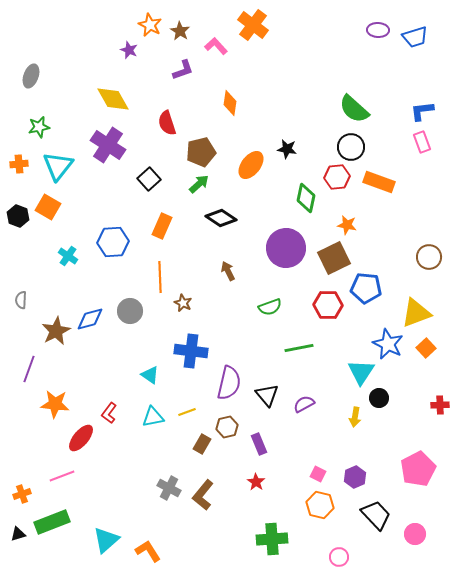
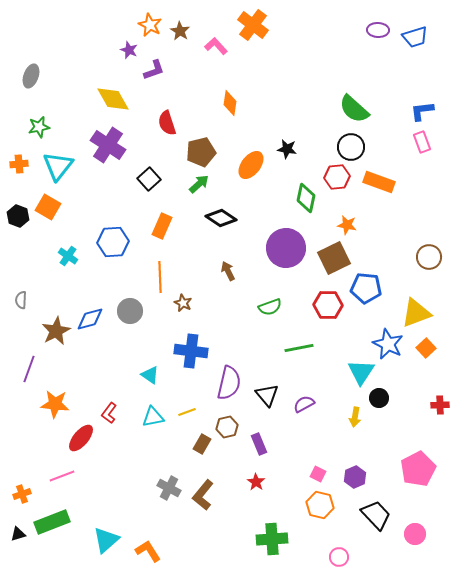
purple L-shape at (183, 70): moved 29 px left
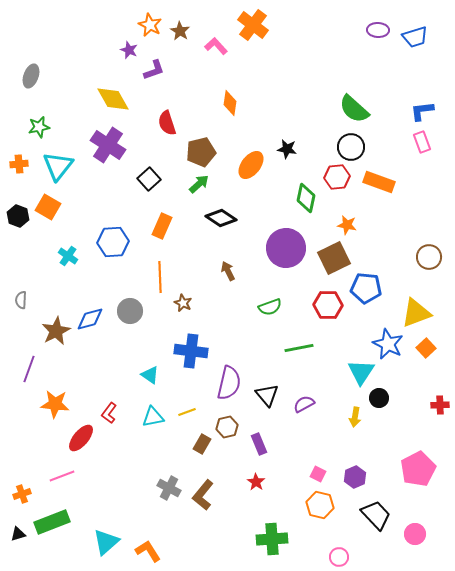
cyan triangle at (106, 540): moved 2 px down
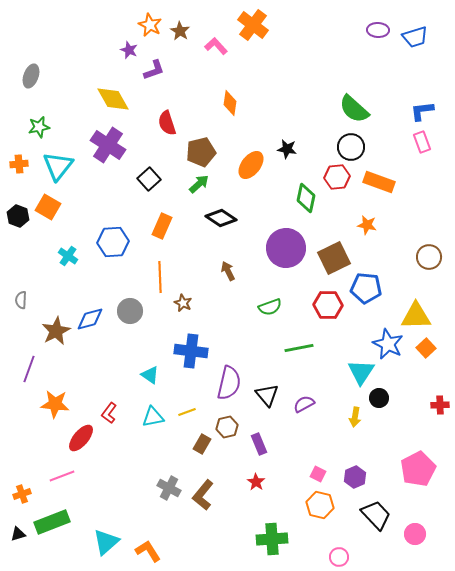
orange star at (347, 225): moved 20 px right
yellow triangle at (416, 313): moved 3 px down; rotated 20 degrees clockwise
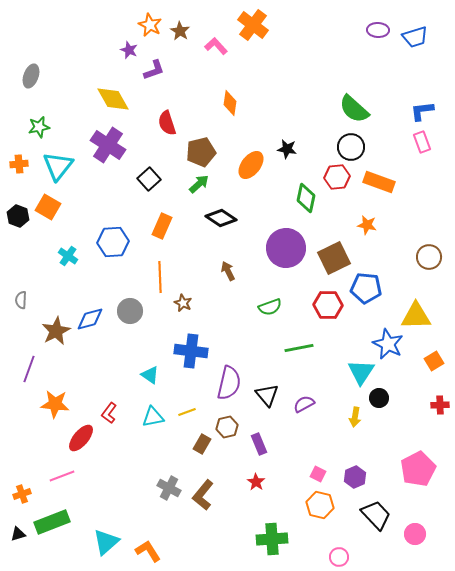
orange square at (426, 348): moved 8 px right, 13 px down; rotated 12 degrees clockwise
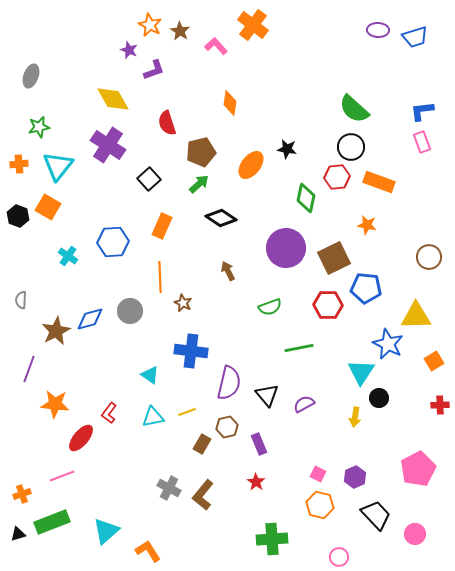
cyan triangle at (106, 542): moved 11 px up
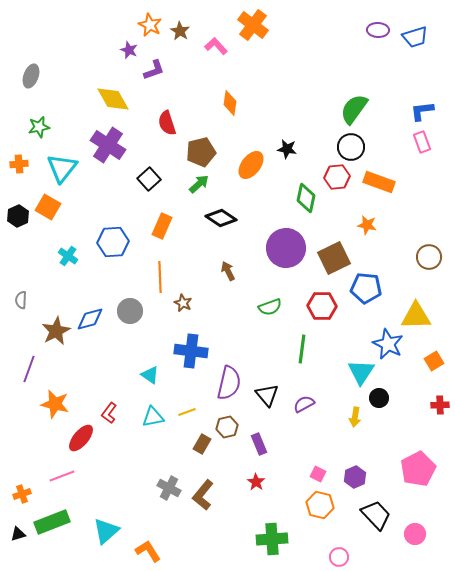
green semicircle at (354, 109): rotated 84 degrees clockwise
cyan triangle at (58, 166): moved 4 px right, 2 px down
black hexagon at (18, 216): rotated 15 degrees clockwise
red hexagon at (328, 305): moved 6 px left, 1 px down
green line at (299, 348): moved 3 px right, 1 px down; rotated 72 degrees counterclockwise
orange star at (55, 404): rotated 8 degrees clockwise
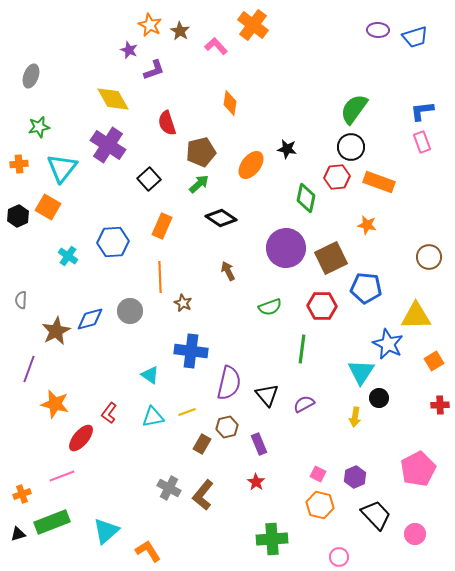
brown square at (334, 258): moved 3 px left
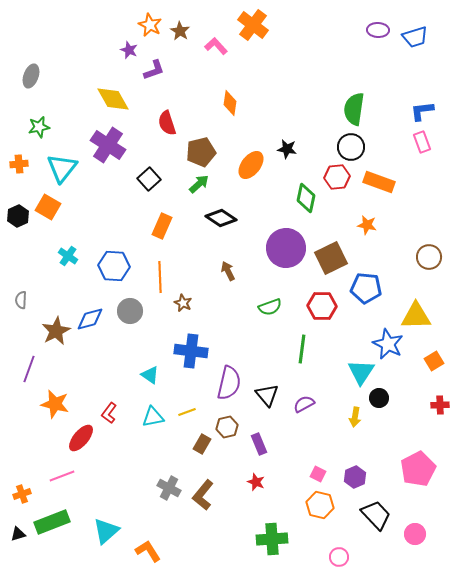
green semicircle at (354, 109): rotated 28 degrees counterclockwise
blue hexagon at (113, 242): moved 1 px right, 24 px down; rotated 8 degrees clockwise
red star at (256, 482): rotated 12 degrees counterclockwise
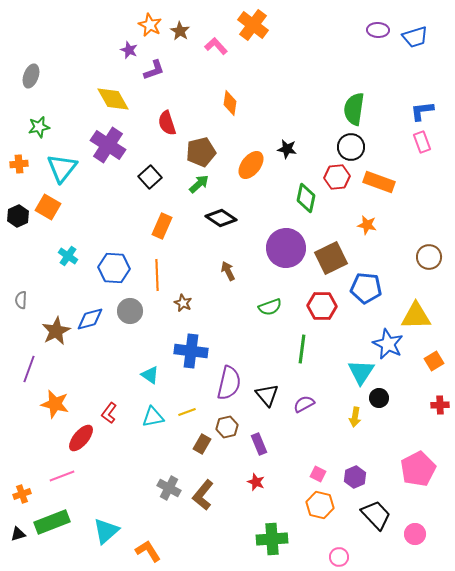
black square at (149, 179): moved 1 px right, 2 px up
blue hexagon at (114, 266): moved 2 px down
orange line at (160, 277): moved 3 px left, 2 px up
